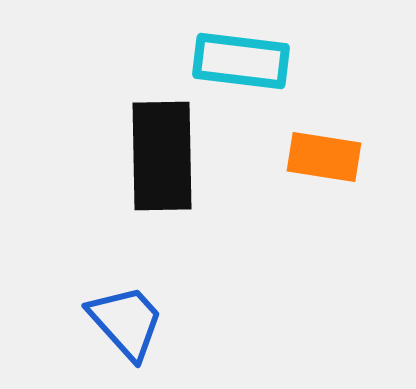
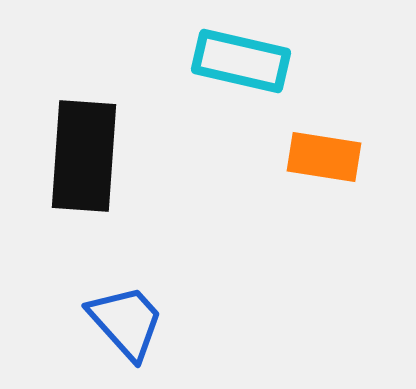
cyan rectangle: rotated 6 degrees clockwise
black rectangle: moved 78 px left; rotated 5 degrees clockwise
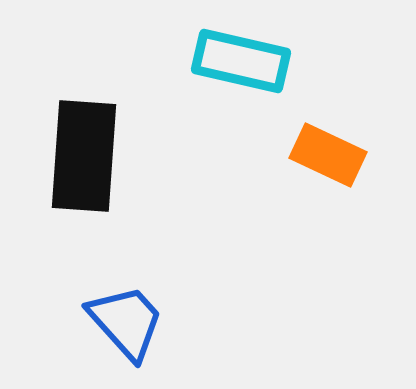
orange rectangle: moved 4 px right, 2 px up; rotated 16 degrees clockwise
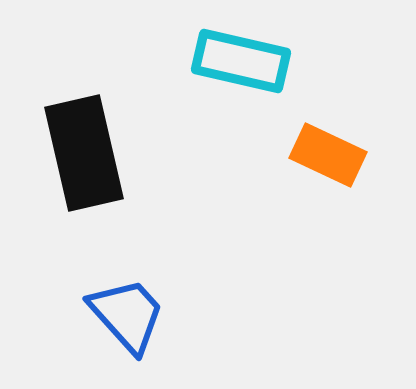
black rectangle: moved 3 px up; rotated 17 degrees counterclockwise
blue trapezoid: moved 1 px right, 7 px up
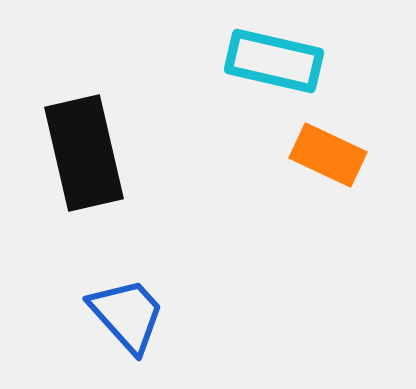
cyan rectangle: moved 33 px right
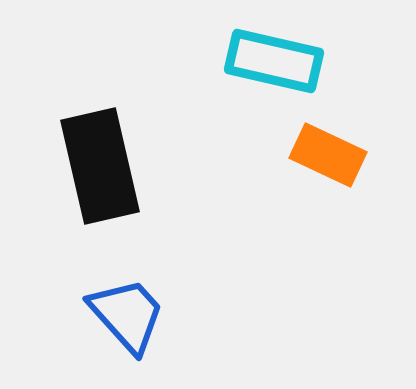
black rectangle: moved 16 px right, 13 px down
